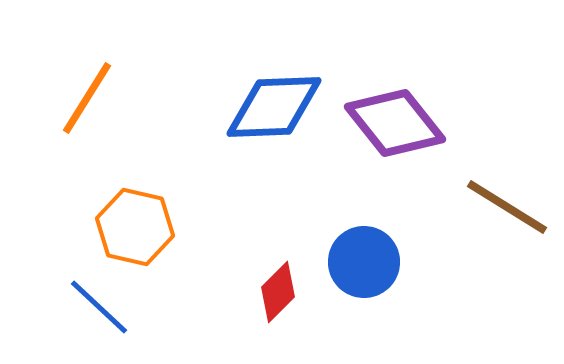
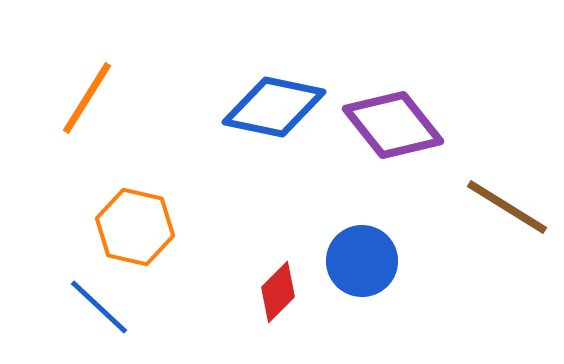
blue diamond: rotated 14 degrees clockwise
purple diamond: moved 2 px left, 2 px down
blue circle: moved 2 px left, 1 px up
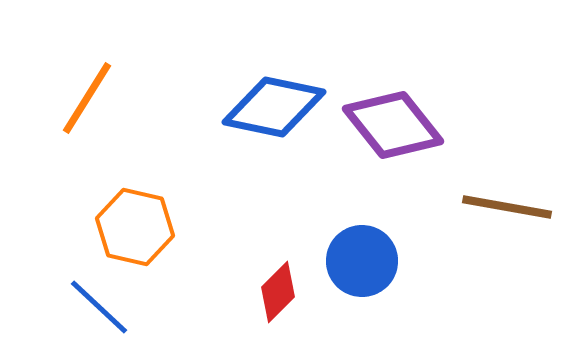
brown line: rotated 22 degrees counterclockwise
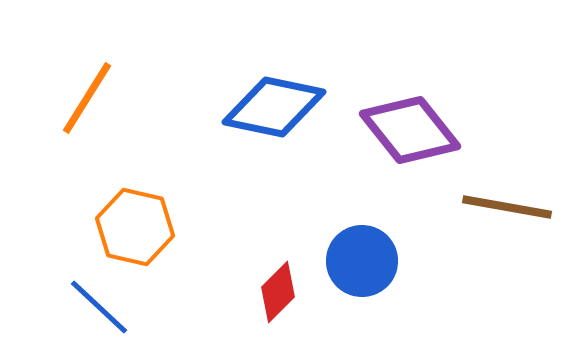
purple diamond: moved 17 px right, 5 px down
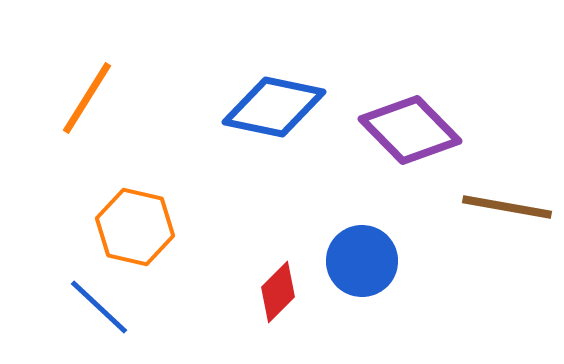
purple diamond: rotated 6 degrees counterclockwise
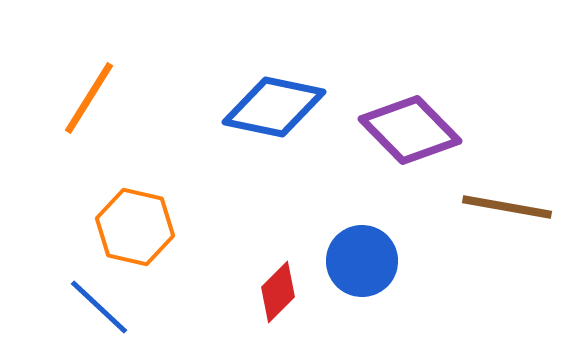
orange line: moved 2 px right
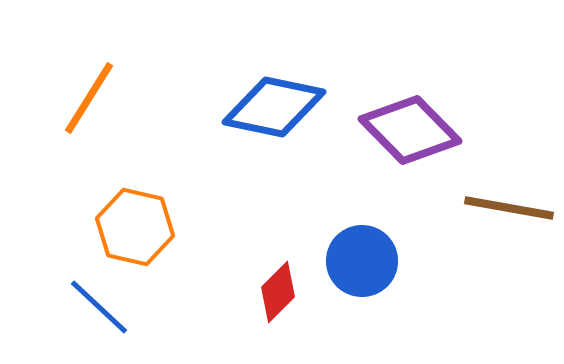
brown line: moved 2 px right, 1 px down
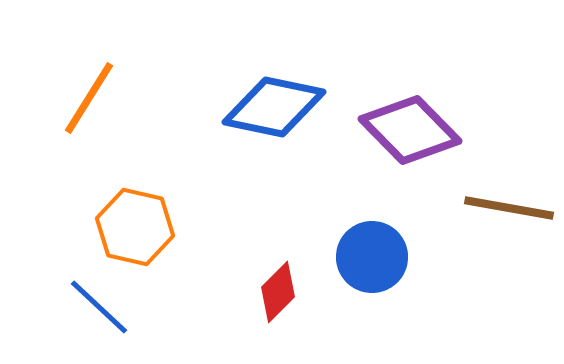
blue circle: moved 10 px right, 4 px up
